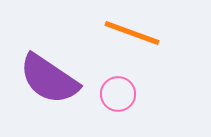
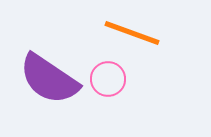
pink circle: moved 10 px left, 15 px up
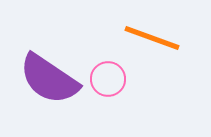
orange line: moved 20 px right, 5 px down
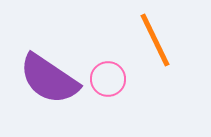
orange line: moved 3 px right, 2 px down; rotated 44 degrees clockwise
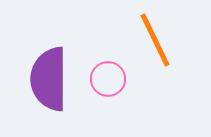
purple semicircle: rotated 56 degrees clockwise
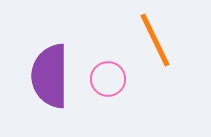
purple semicircle: moved 1 px right, 3 px up
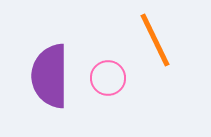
pink circle: moved 1 px up
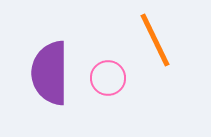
purple semicircle: moved 3 px up
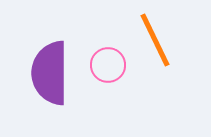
pink circle: moved 13 px up
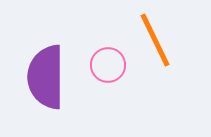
purple semicircle: moved 4 px left, 4 px down
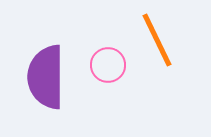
orange line: moved 2 px right
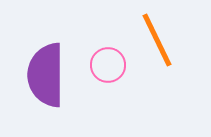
purple semicircle: moved 2 px up
